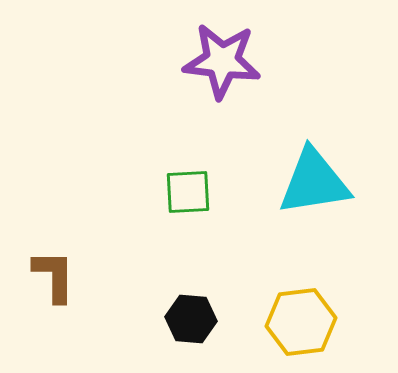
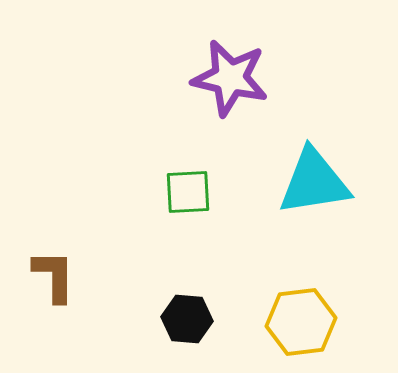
purple star: moved 8 px right, 17 px down; rotated 6 degrees clockwise
black hexagon: moved 4 px left
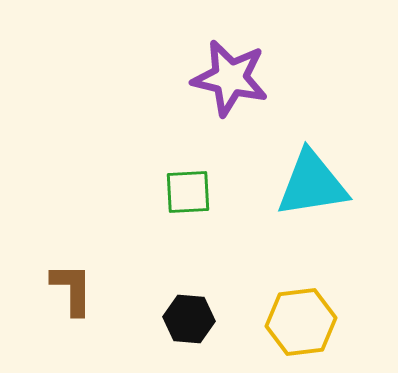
cyan triangle: moved 2 px left, 2 px down
brown L-shape: moved 18 px right, 13 px down
black hexagon: moved 2 px right
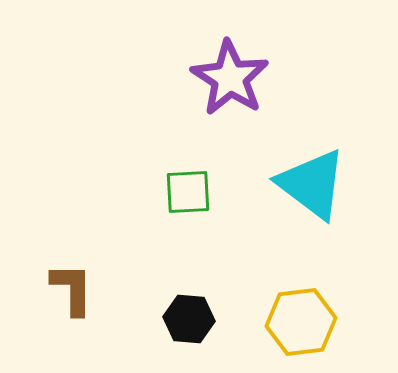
purple star: rotated 20 degrees clockwise
cyan triangle: rotated 46 degrees clockwise
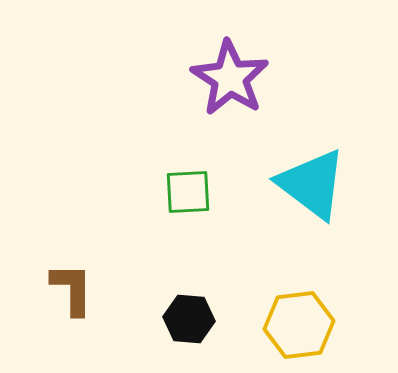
yellow hexagon: moved 2 px left, 3 px down
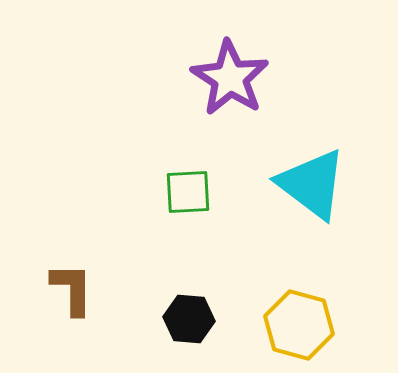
yellow hexagon: rotated 22 degrees clockwise
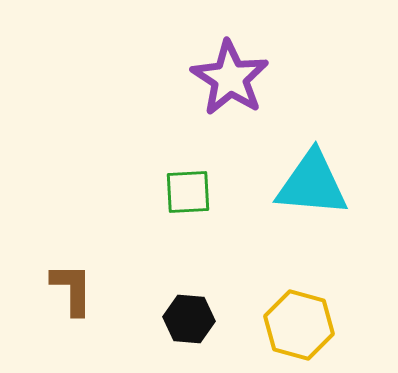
cyan triangle: rotated 32 degrees counterclockwise
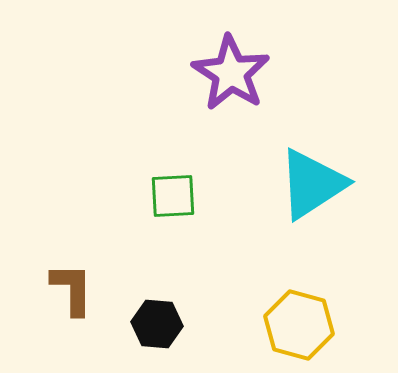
purple star: moved 1 px right, 5 px up
cyan triangle: rotated 38 degrees counterclockwise
green square: moved 15 px left, 4 px down
black hexagon: moved 32 px left, 5 px down
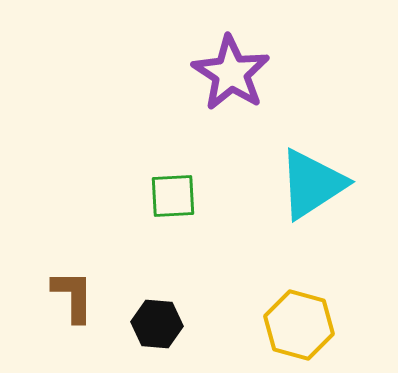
brown L-shape: moved 1 px right, 7 px down
